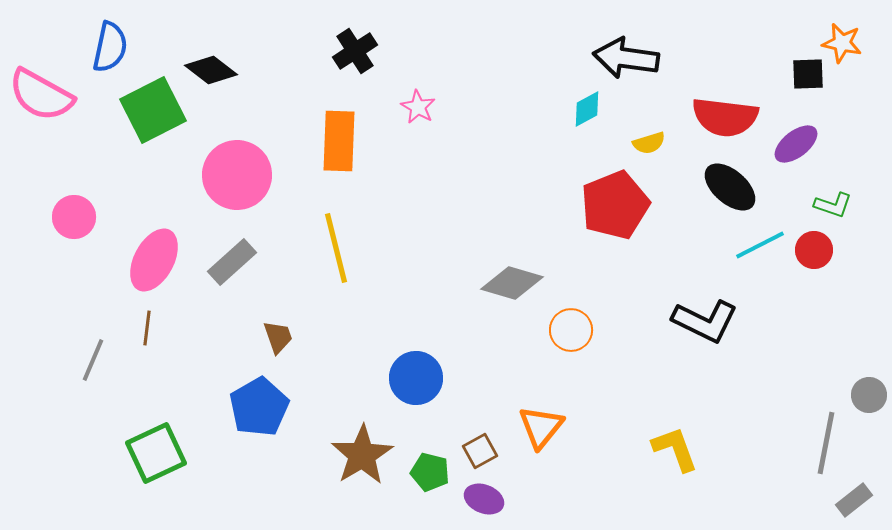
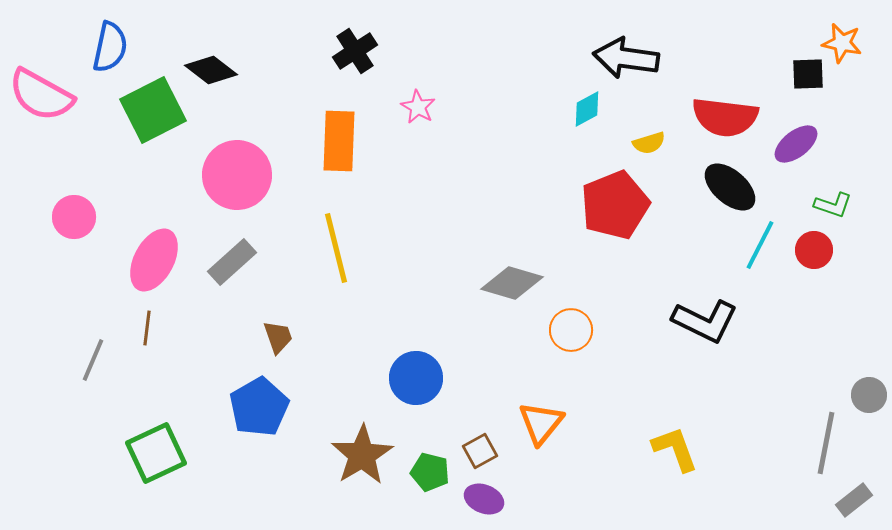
cyan line at (760, 245): rotated 36 degrees counterclockwise
orange triangle at (541, 427): moved 4 px up
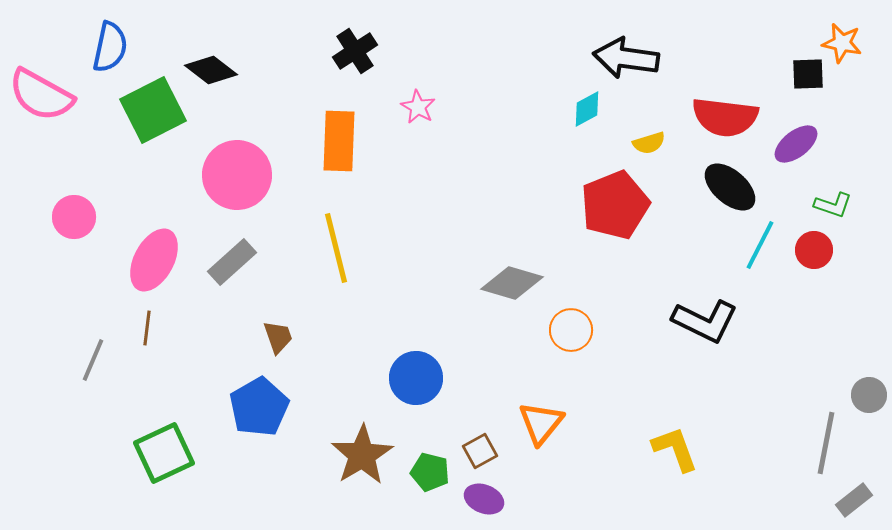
green square at (156, 453): moved 8 px right
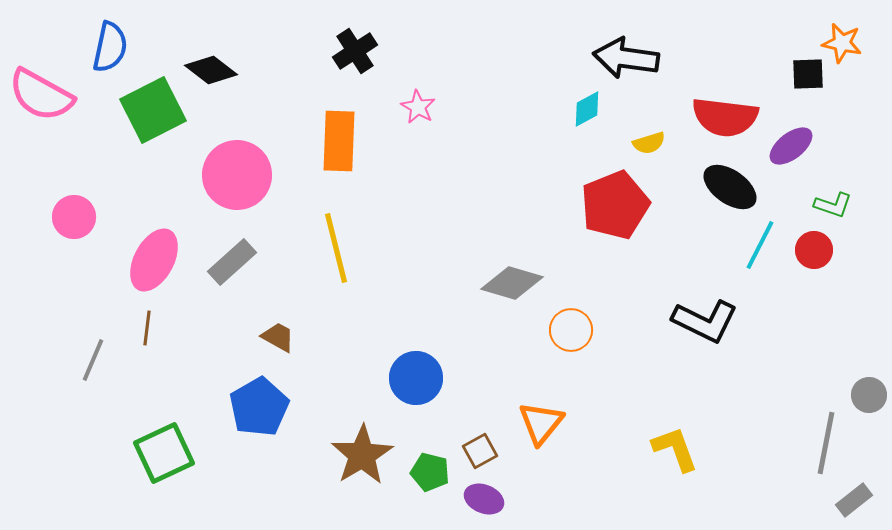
purple ellipse at (796, 144): moved 5 px left, 2 px down
black ellipse at (730, 187): rotated 6 degrees counterclockwise
brown trapezoid at (278, 337): rotated 42 degrees counterclockwise
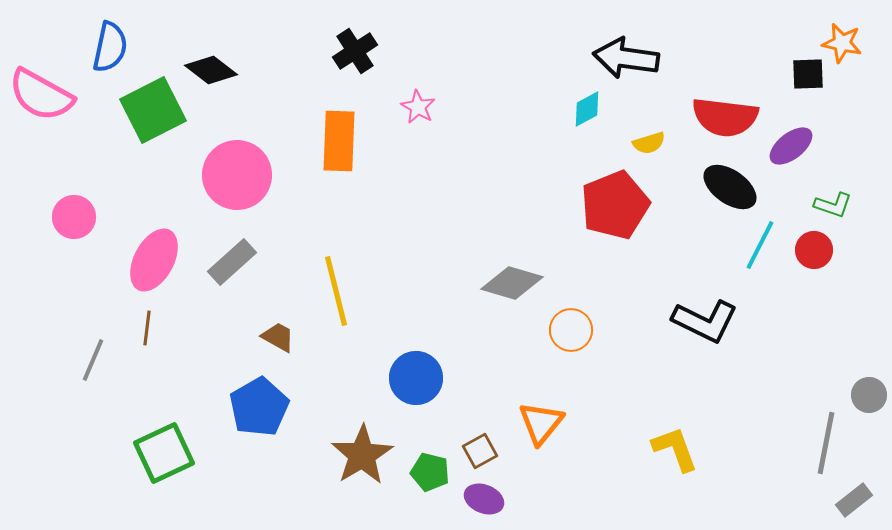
yellow line at (336, 248): moved 43 px down
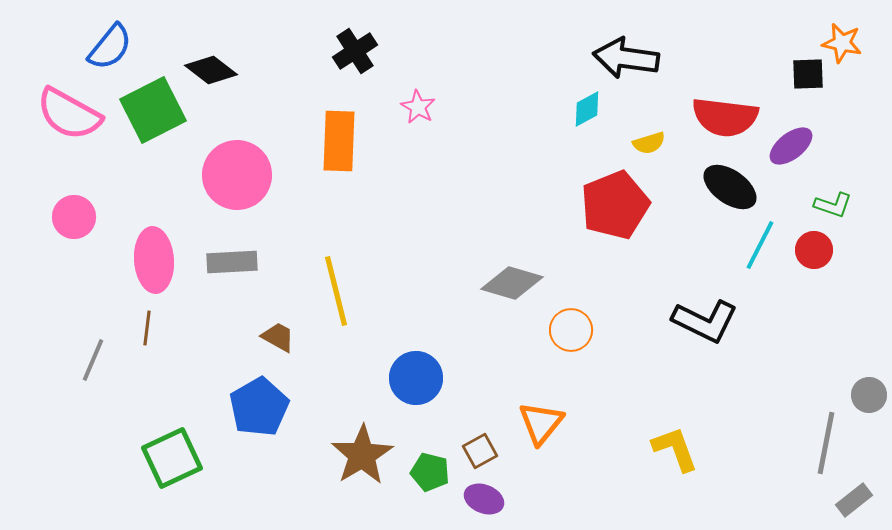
blue semicircle at (110, 47): rotated 27 degrees clockwise
pink semicircle at (41, 95): moved 28 px right, 19 px down
pink ellipse at (154, 260): rotated 32 degrees counterclockwise
gray rectangle at (232, 262): rotated 39 degrees clockwise
green square at (164, 453): moved 8 px right, 5 px down
